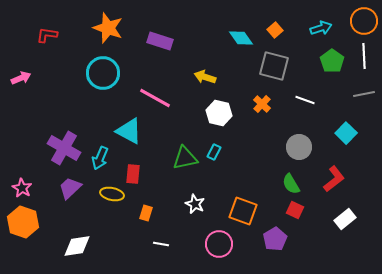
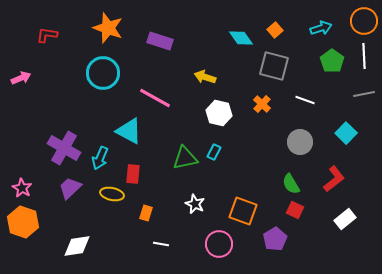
gray circle at (299, 147): moved 1 px right, 5 px up
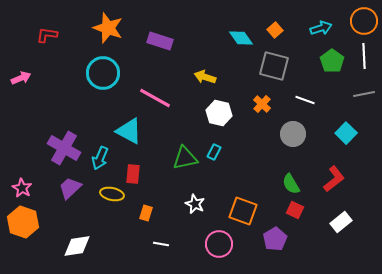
gray circle at (300, 142): moved 7 px left, 8 px up
white rectangle at (345, 219): moved 4 px left, 3 px down
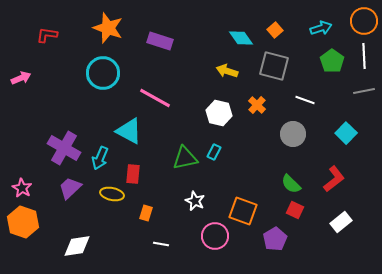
yellow arrow at (205, 77): moved 22 px right, 6 px up
gray line at (364, 94): moved 3 px up
orange cross at (262, 104): moved 5 px left, 1 px down
green semicircle at (291, 184): rotated 15 degrees counterclockwise
white star at (195, 204): moved 3 px up
pink circle at (219, 244): moved 4 px left, 8 px up
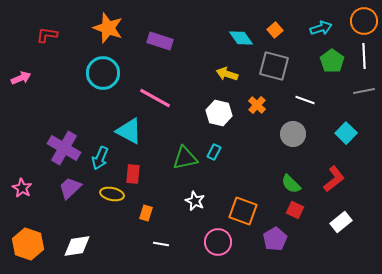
yellow arrow at (227, 71): moved 3 px down
orange hexagon at (23, 222): moved 5 px right, 22 px down
pink circle at (215, 236): moved 3 px right, 6 px down
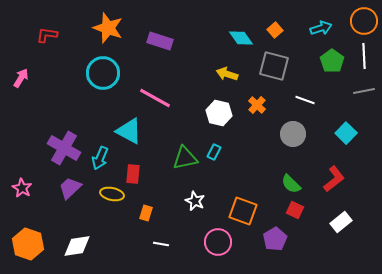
pink arrow at (21, 78): rotated 36 degrees counterclockwise
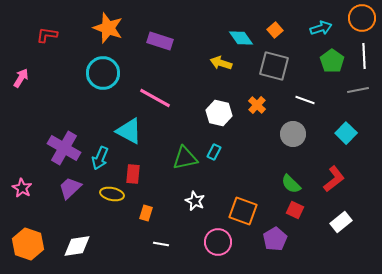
orange circle at (364, 21): moved 2 px left, 3 px up
yellow arrow at (227, 74): moved 6 px left, 11 px up
gray line at (364, 91): moved 6 px left, 1 px up
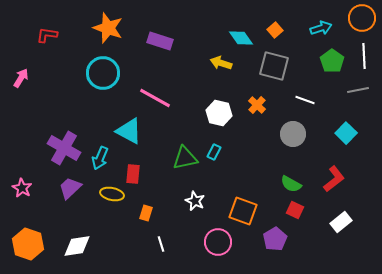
green semicircle at (291, 184): rotated 15 degrees counterclockwise
white line at (161, 244): rotated 63 degrees clockwise
